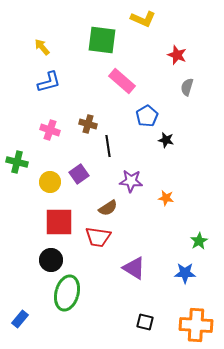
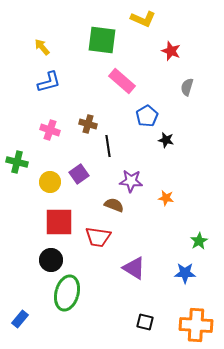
red star: moved 6 px left, 4 px up
brown semicircle: moved 6 px right, 3 px up; rotated 126 degrees counterclockwise
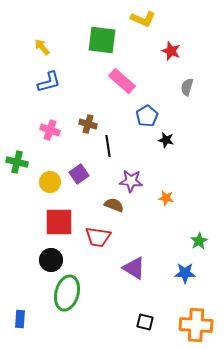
blue rectangle: rotated 36 degrees counterclockwise
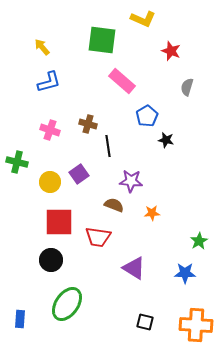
orange star: moved 14 px left, 15 px down; rotated 14 degrees counterclockwise
green ellipse: moved 11 px down; rotated 20 degrees clockwise
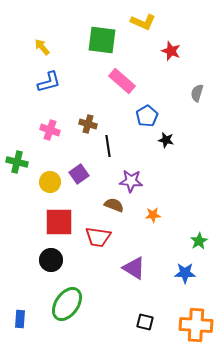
yellow L-shape: moved 3 px down
gray semicircle: moved 10 px right, 6 px down
orange star: moved 1 px right, 2 px down
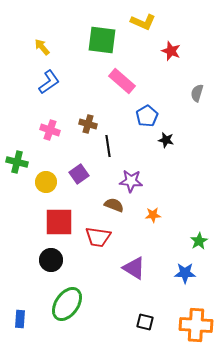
blue L-shape: rotated 20 degrees counterclockwise
yellow circle: moved 4 px left
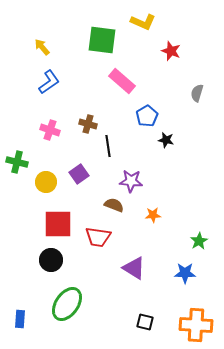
red square: moved 1 px left, 2 px down
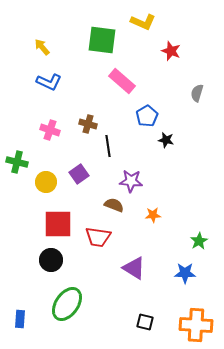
blue L-shape: rotated 60 degrees clockwise
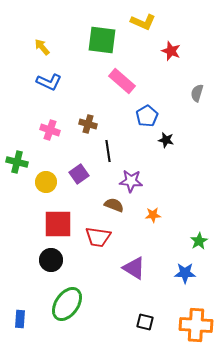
black line: moved 5 px down
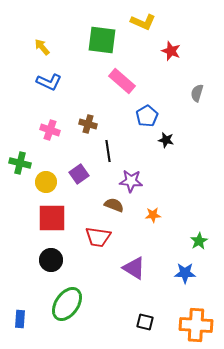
green cross: moved 3 px right, 1 px down
red square: moved 6 px left, 6 px up
